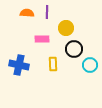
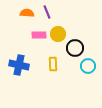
purple line: rotated 24 degrees counterclockwise
yellow circle: moved 8 px left, 6 px down
pink rectangle: moved 3 px left, 4 px up
black circle: moved 1 px right, 1 px up
cyan circle: moved 2 px left, 1 px down
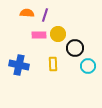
purple line: moved 2 px left, 3 px down; rotated 40 degrees clockwise
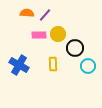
purple line: rotated 24 degrees clockwise
blue cross: rotated 18 degrees clockwise
